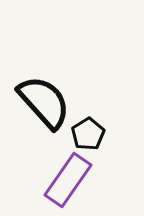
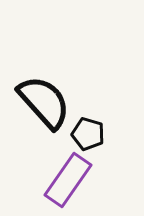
black pentagon: rotated 24 degrees counterclockwise
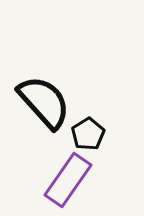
black pentagon: rotated 24 degrees clockwise
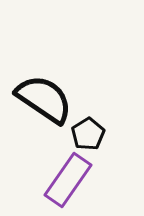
black semicircle: moved 3 px up; rotated 14 degrees counterclockwise
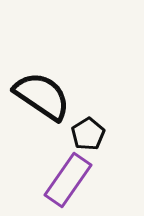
black semicircle: moved 2 px left, 3 px up
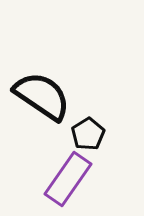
purple rectangle: moved 1 px up
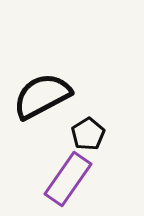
black semicircle: rotated 62 degrees counterclockwise
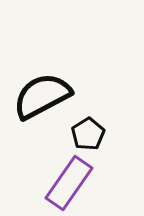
purple rectangle: moved 1 px right, 4 px down
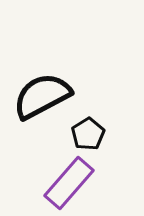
purple rectangle: rotated 6 degrees clockwise
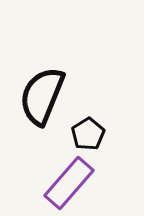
black semicircle: rotated 40 degrees counterclockwise
